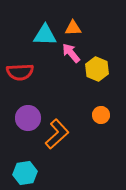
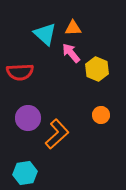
cyan triangle: moved 1 px up; rotated 40 degrees clockwise
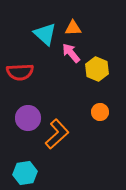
orange circle: moved 1 px left, 3 px up
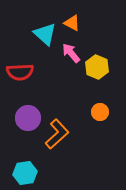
orange triangle: moved 1 px left, 5 px up; rotated 30 degrees clockwise
yellow hexagon: moved 2 px up
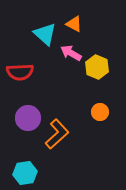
orange triangle: moved 2 px right, 1 px down
pink arrow: rotated 20 degrees counterclockwise
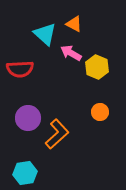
red semicircle: moved 3 px up
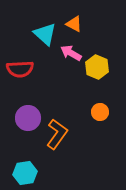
orange L-shape: rotated 12 degrees counterclockwise
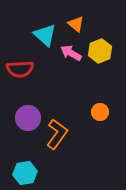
orange triangle: moved 2 px right; rotated 12 degrees clockwise
cyan triangle: moved 1 px down
yellow hexagon: moved 3 px right, 16 px up; rotated 15 degrees clockwise
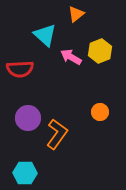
orange triangle: moved 10 px up; rotated 42 degrees clockwise
pink arrow: moved 4 px down
cyan hexagon: rotated 10 degrees clockwise
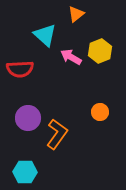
cyan hexagon: moved 1 px up
